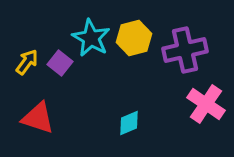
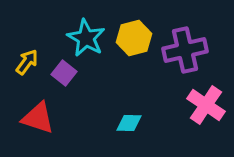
cyan star: moved 5 px left
purple square: moved 4 px right, 10 px down
pink cross: moved 1 px down
cyan diamond: rotated 24 degrees clockwise
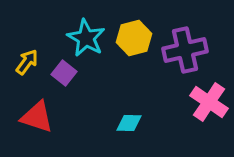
pink cross: moved 3 px right, 3 px up
red triangle: moved 1 px left, 1 px up
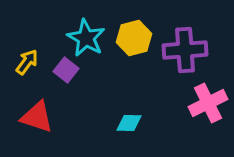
purple cross: rotated 9 degrees clockwise
purple square: moved 2 px right, 3 px up
pink cross: moved 1 px left, 1 px down; rotated 30 degrees clockwise
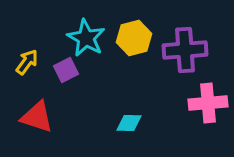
purple square: rotated 25 degrees clockwise
pink cross: rotated 21 degrees clockwise
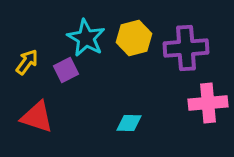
purple cross: moved 1 px right, 2 px up
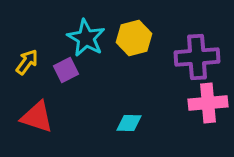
purple cross: moved 11 px right, 9 px down
